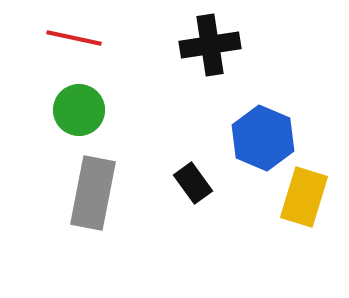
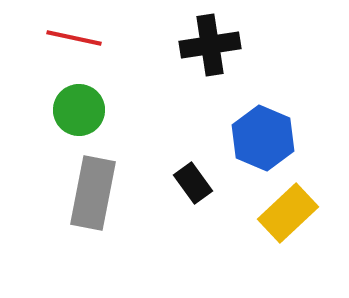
yellow rectangle: moved 16 px left, 16 px down; rotated 30 degrees clockwise
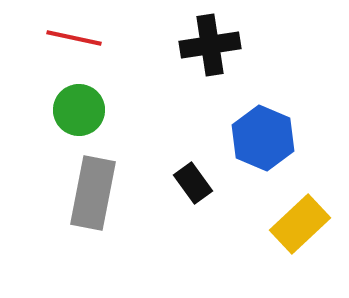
yellow rectangle: moved 12 px right, 11 px down
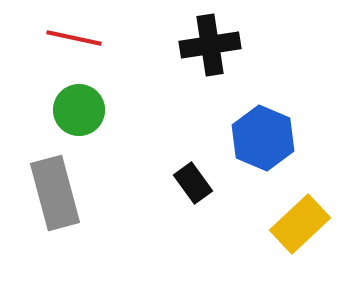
gray rectangle: moved 38 px left; rotated 26 degrees counterclockwise
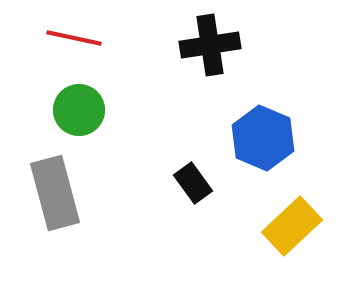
yellow rectangle: moved 8 px left, 2 px down
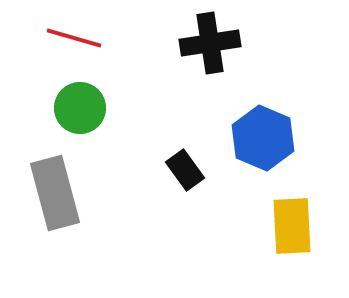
red line: rotated 4 degrees clockwise
black cross: moved 2 px up
green circle: moved 1 px right, 2 px up
black rectangle: moved 8 px left, 13 px up
yellow rectangle: rotated 50 degrees counterclockwise
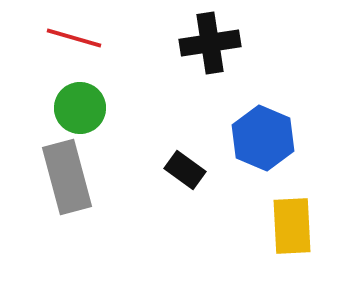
black rectangle: rotated 18 degrees counterclockwise
gray rectangle: moved 12 px right, 16 px up
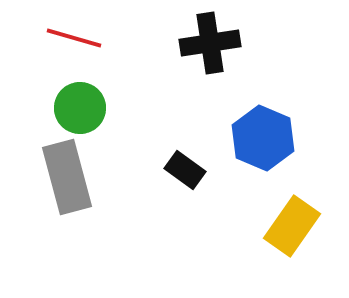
yellow rectangle: rotated 38 degrees clockwise
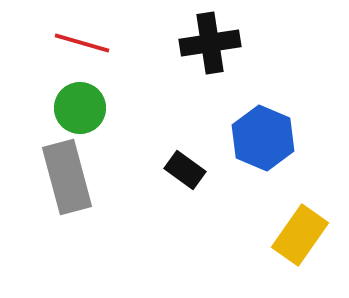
red line: moved 8 px right, 5 px down
yellow rectangle: moved 8 px right, 9 px down
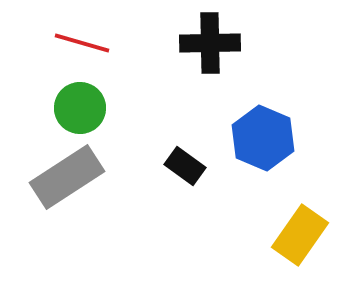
black cross: rotated 8 degrees clockwise
black rectangle: moved 4 px up
gray rectangle: rotated 72 degrees clockwise
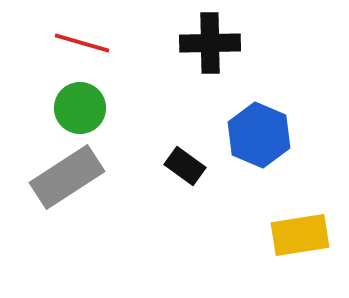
blue hexagon: moved 4 px left, 3 px up
yellow rectangle: rotated 46 degrees clockwise
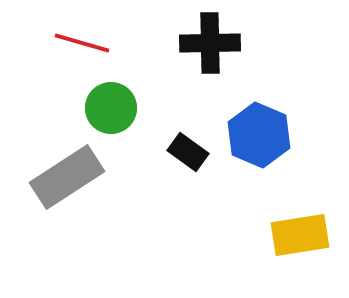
green circle: moved 31 px right
black rectangle: moved 3 px right, 14 px up
